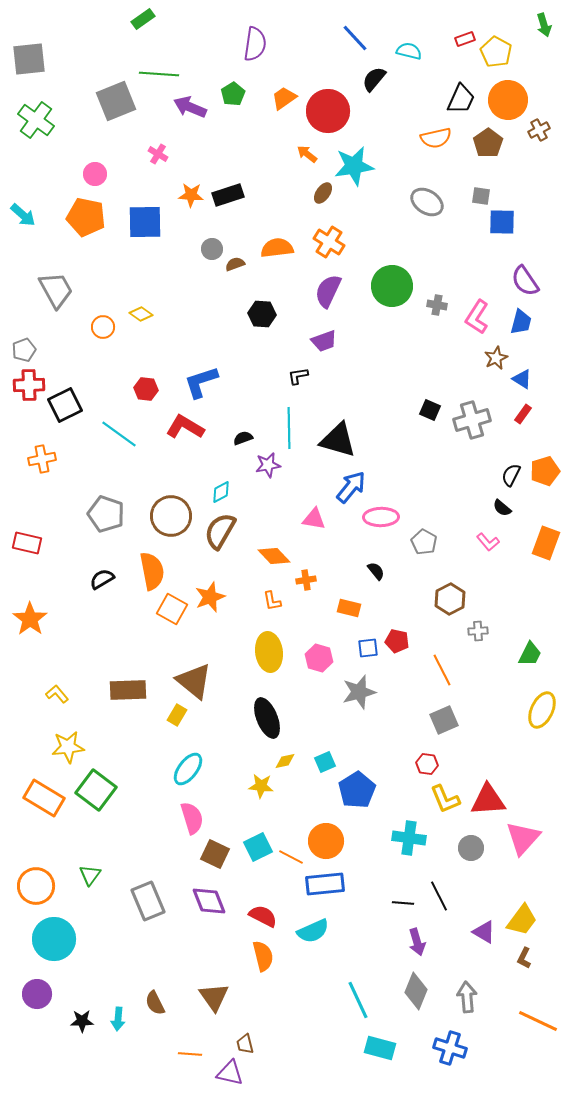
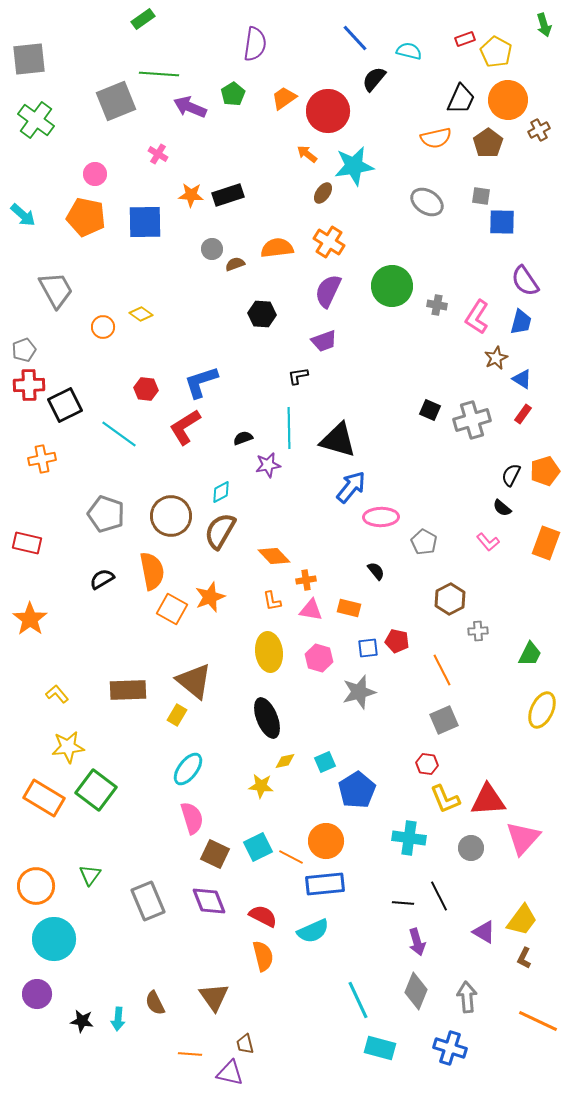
red L-shape at (185, 427): rotated 63 degrees counterclockwise
pink triangle at (314, 519): moved 3 px left, 91 px down
black star at (82, 1021): rotated 10 degrees clockwise
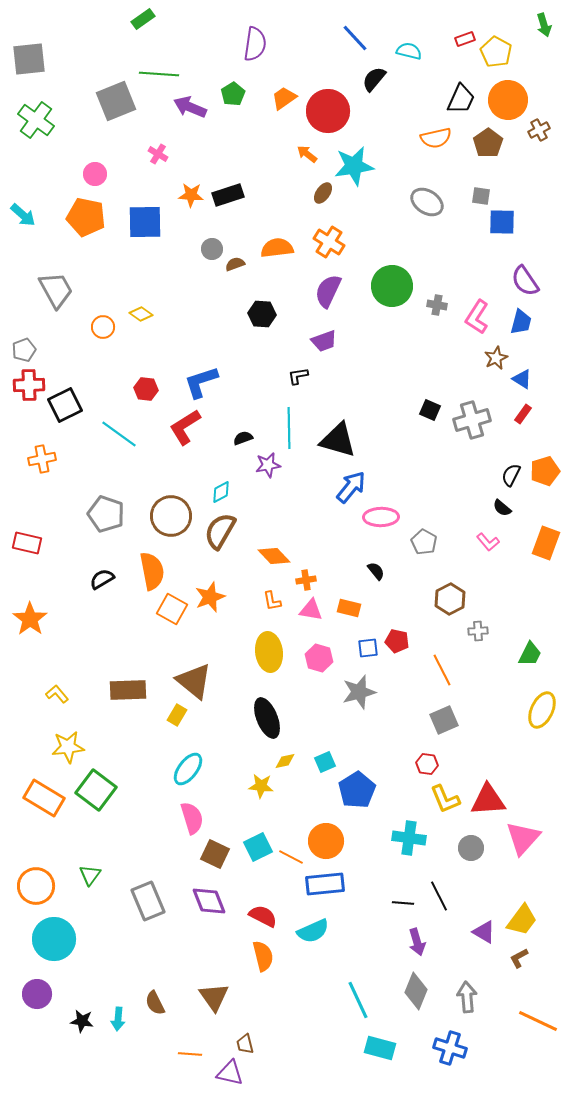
brown L-shape at (524, 958): moved 5 px left; rotated 35 degrees clockwise
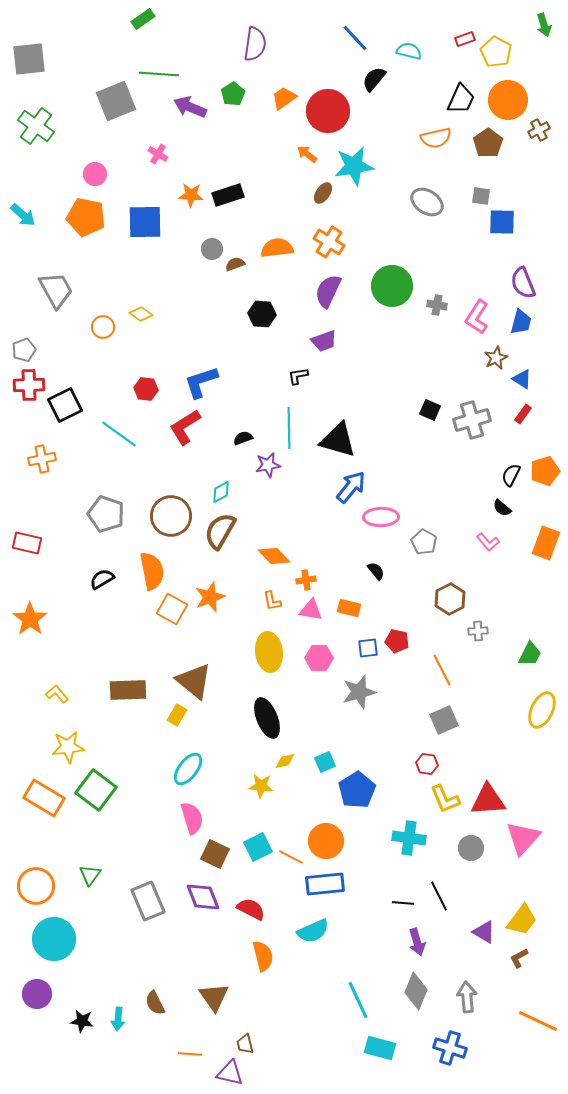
green cross at (36, 120): moved 6 px down
purple semicircle at (525, 281): moved 2 px left, 2 px down; rotated 12 degrees clockwise
pink hexagon at (319, 658): rotated 16 degrees counterclockwise
purple diamond at (209, 901): moved 6 px left, 4 px up
red semicircle at (263, 916): moved 12 px left, 7 px up
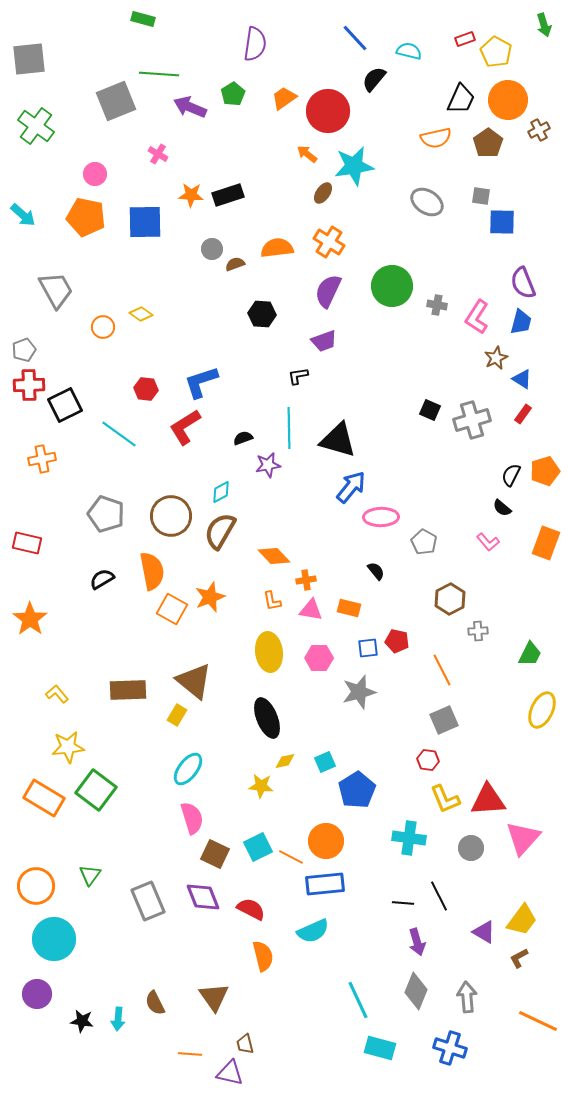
green rectangle at (143, 19): rotated 50 degrees clockwise
red hexagon at (427, 764): moved 1 px right, 4 px up
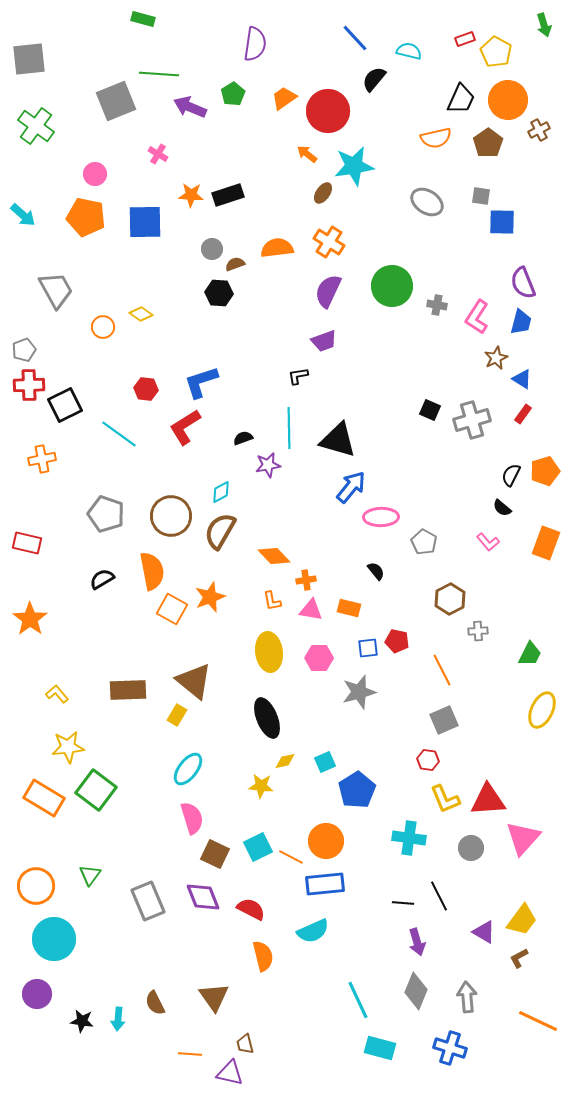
black hexagon at (262, 314): moved 43 px left, 21 px up
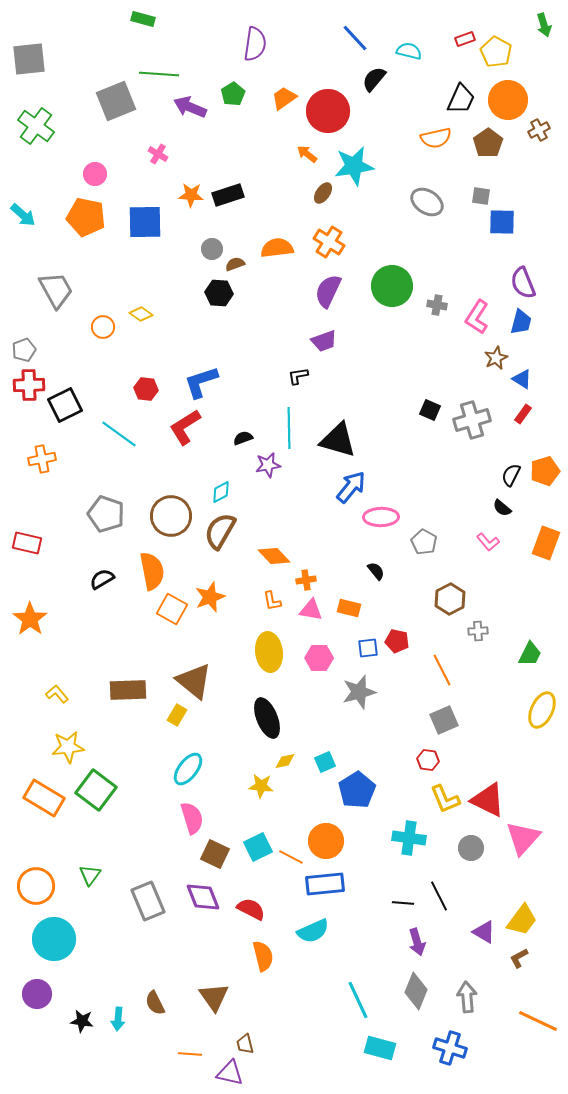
red triangle at (488, 800): rotated 30 degrees clockwise
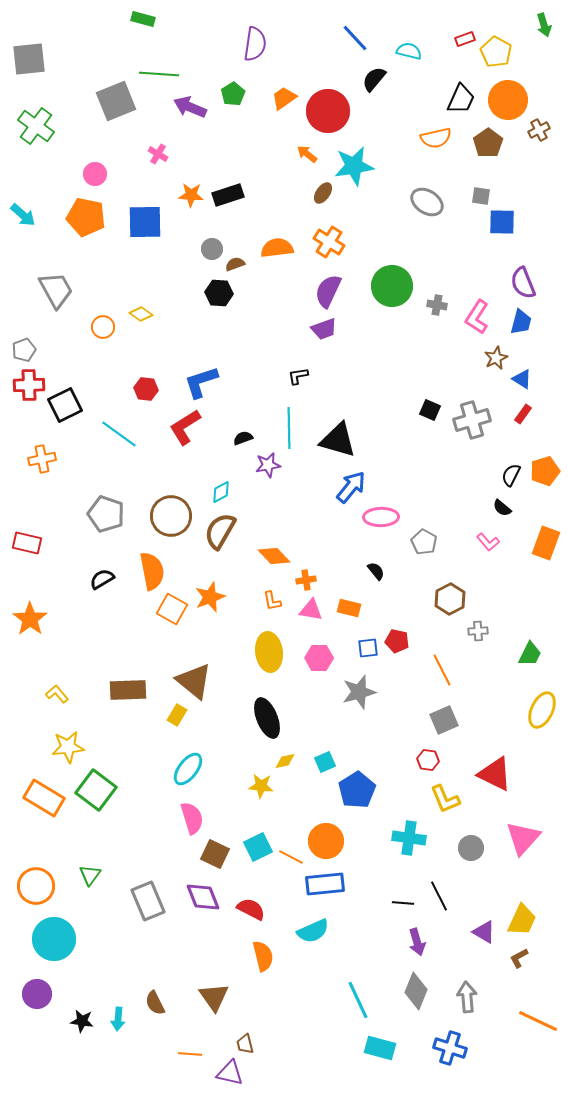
purple trapezoid at (324, 341): moved 12 px up
red triangle at (488, 800): moved 7 px right, 26 px up
yellow trapezoid at (522, 920): rotated 12 degrees counterclockwise
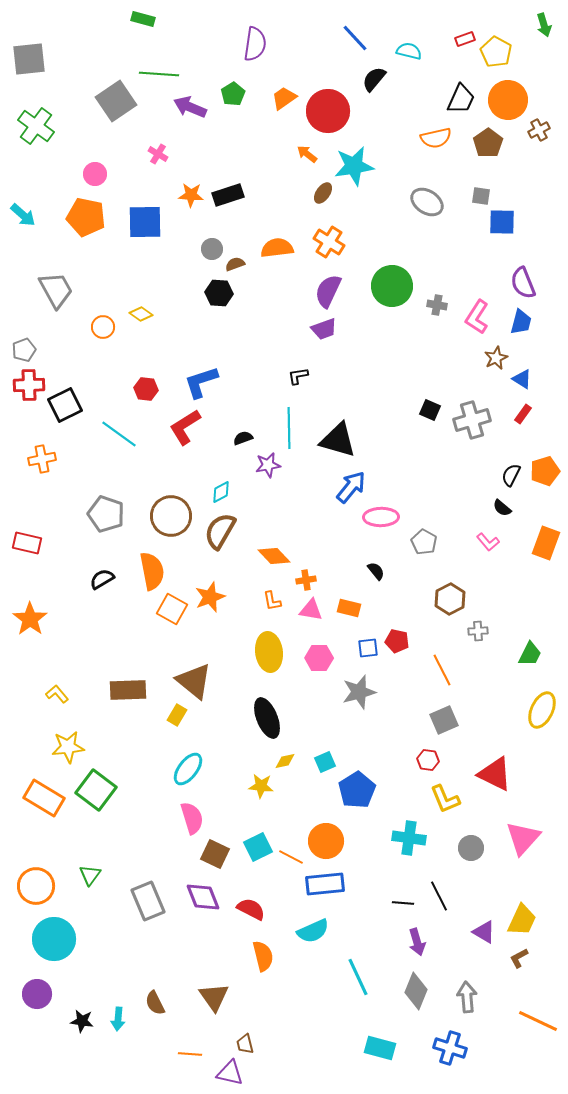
gray square at (116, 101): rotated 12 degrees counterclockwise
cyan line at (358, 1000): moved 23 px up
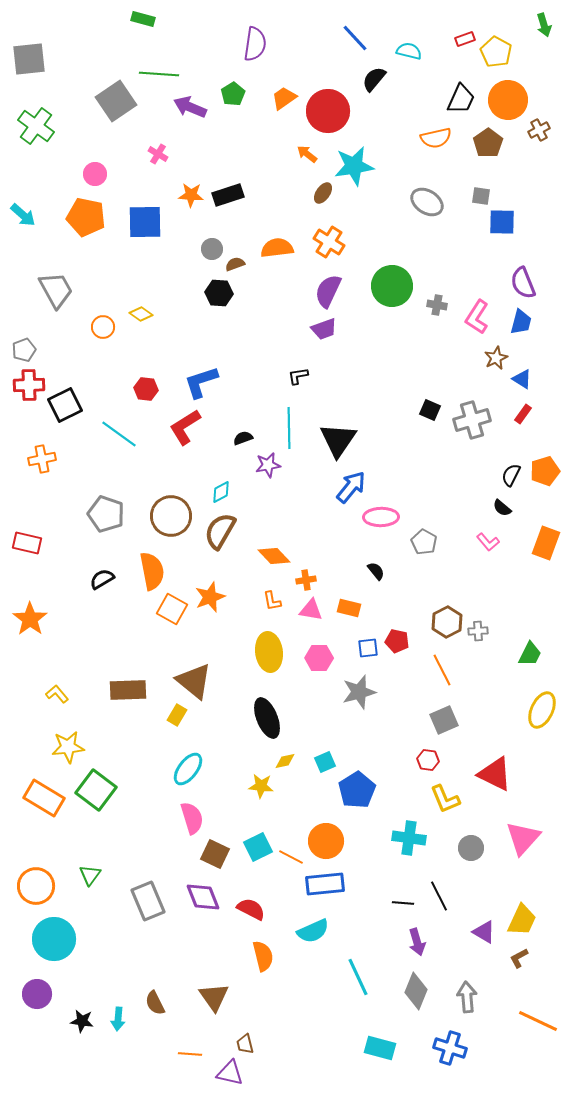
black triangle at (338, 440): rotated 48 degrees clockwise
brown hexagon at (450, 599): moved 3 px left, 23 px down
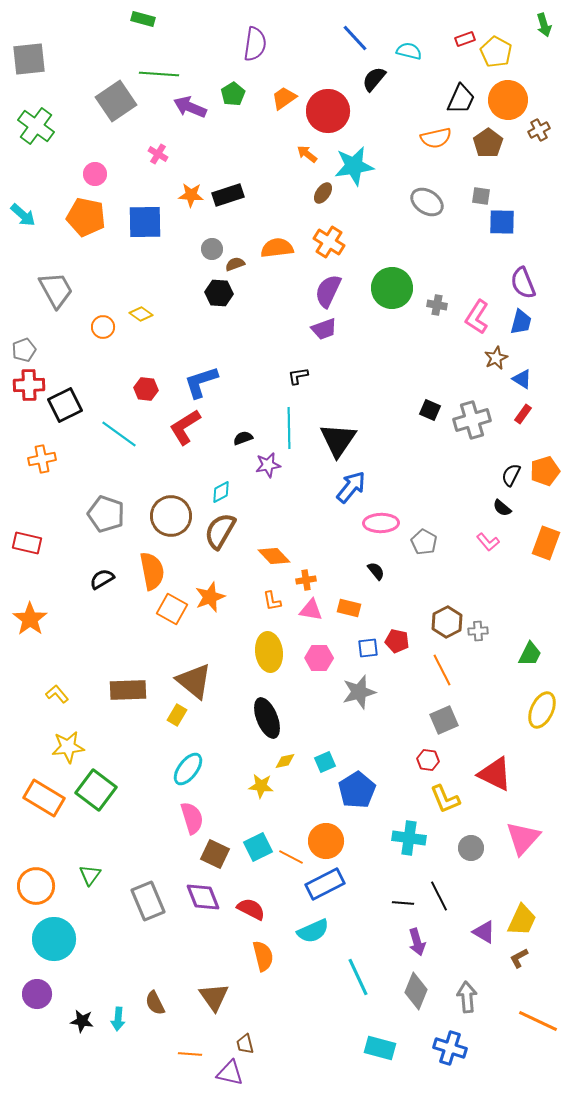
green circle at (392, 286): moved 2 px down
pink ellipse at (381, 517): moved 6 px down
blue rectangle at (325, 884): rotated 21 degrees counterclockwise
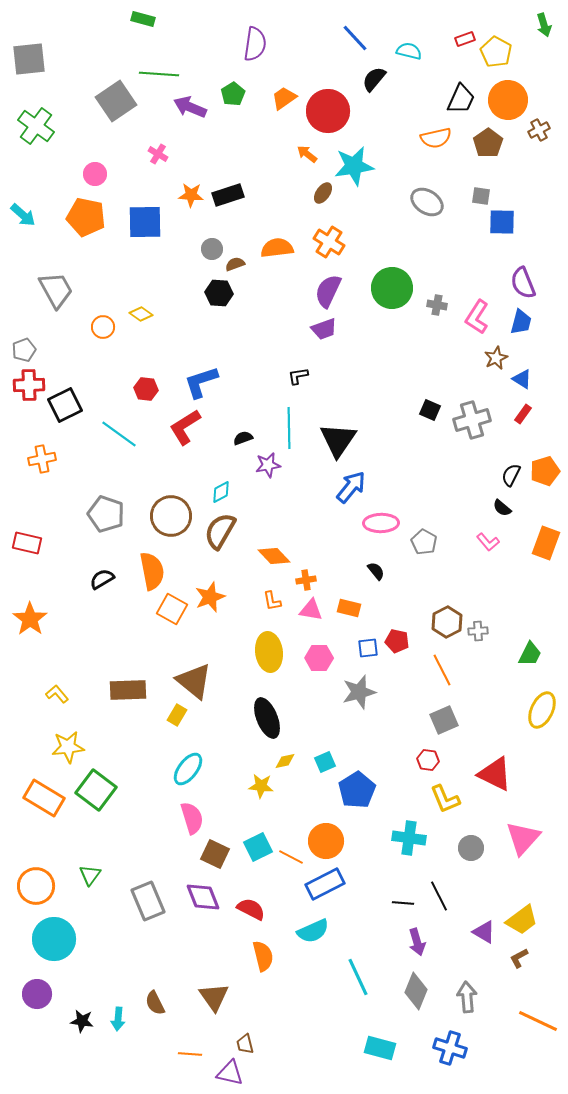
yellow trapezoid at (522, 920): rotated 28 degrees clockwise
